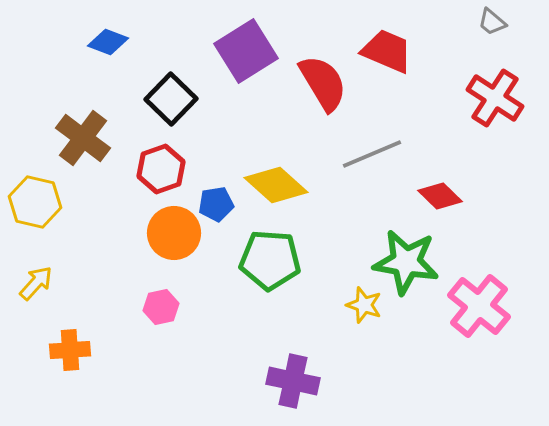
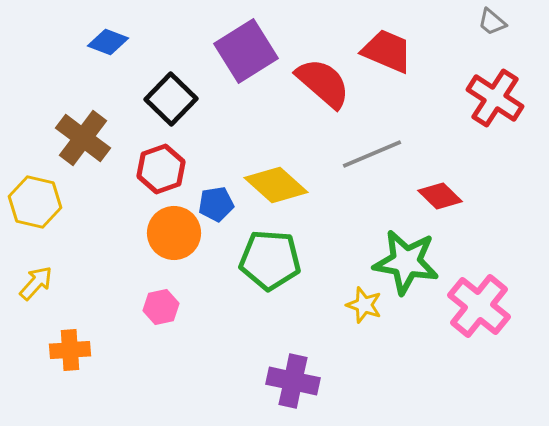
red semicircle: rotated 18 degrees counterclockwise
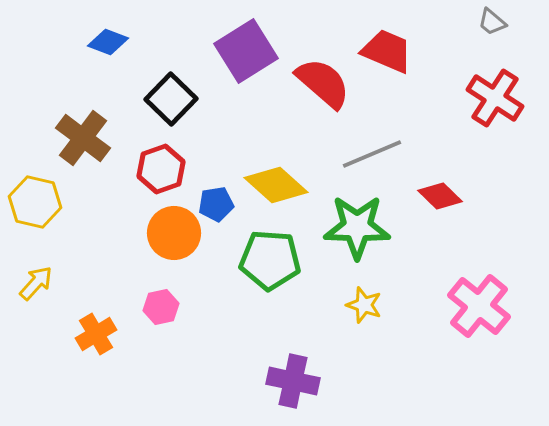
green star: moved 49 px left, 35 px up; rotated 8 degrees counterclockwise
orange cross: moved 26 px right, 16 px up; rotated 27 degrees counterclockwise
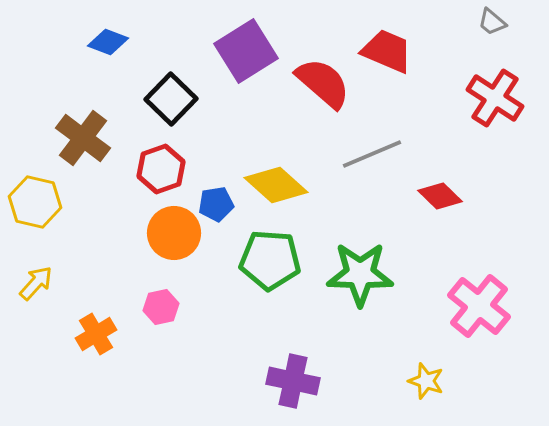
green star: moved 3 px right, 47 px down
yellow star: moved 62 px right, 76 px down
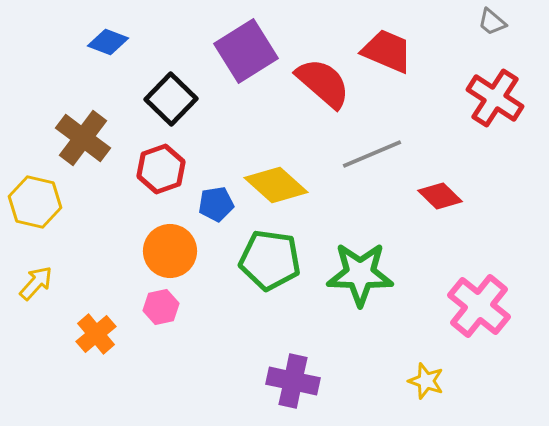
orange circle: moved 4 px left, 18 px down
green pentagon: rotated 4 degrees clockwise
orange cross: rotated 9 degrees counterclockwise
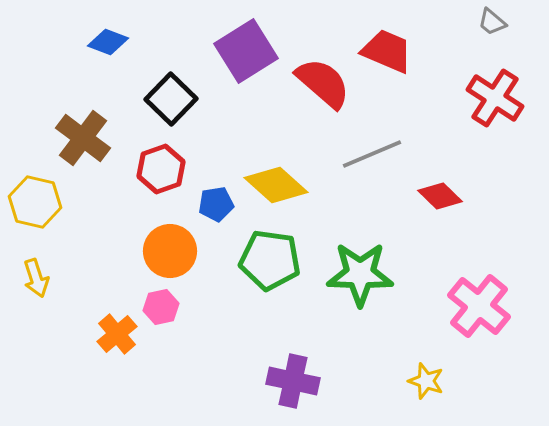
yellow arrow: moved 5 px up; rotated 120 degrees clockwise
orange cross: moved 21 px right
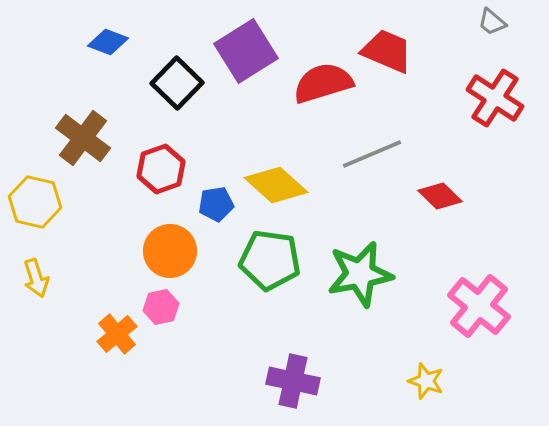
red semicircle: rotated 58 degrees counterclockwise
black square: moved 6 px right, 16 px up
green star: rotated 12 degrees counterclockwise
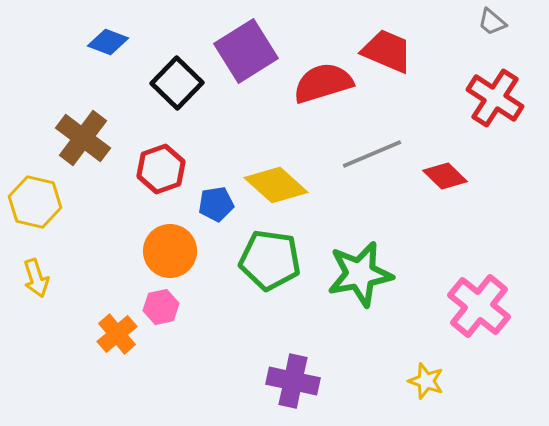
red diamond: moved 5 px right, 20 px up
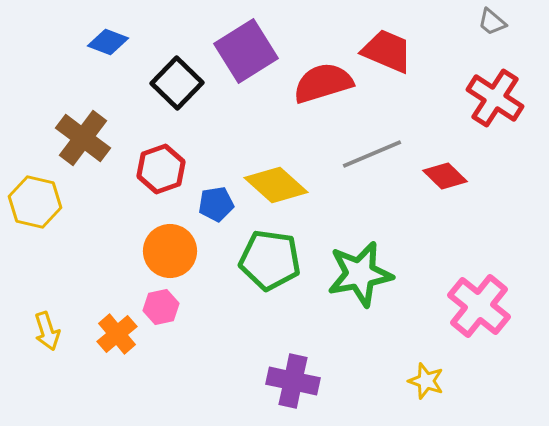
yellow arrow: moved 11 px right, 53 px down
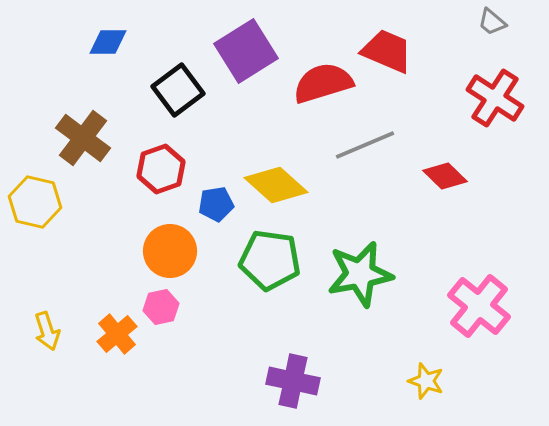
blue diamond: rotated 21 degrees counterclockwise
black square: moved 1 px right, 7 px down; rotated 9 degrees clockwise
gray line: moved 7 px left, 9 px up
